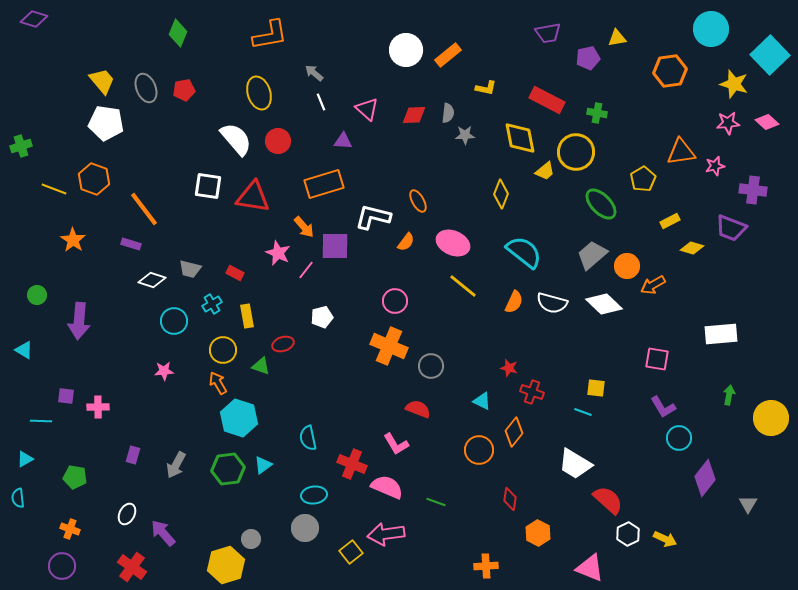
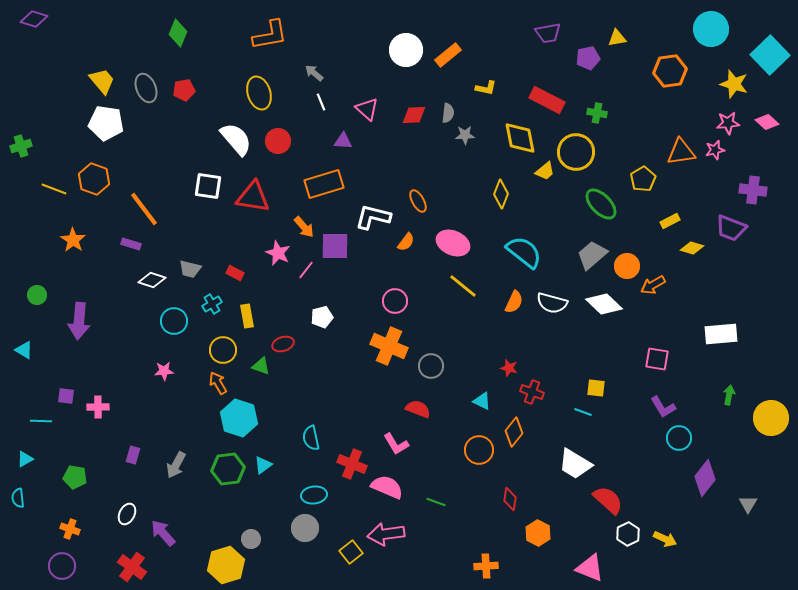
pink star at (715, 166): moved 16 px up
cyan semicircle at (308, 438): moved 3 px right
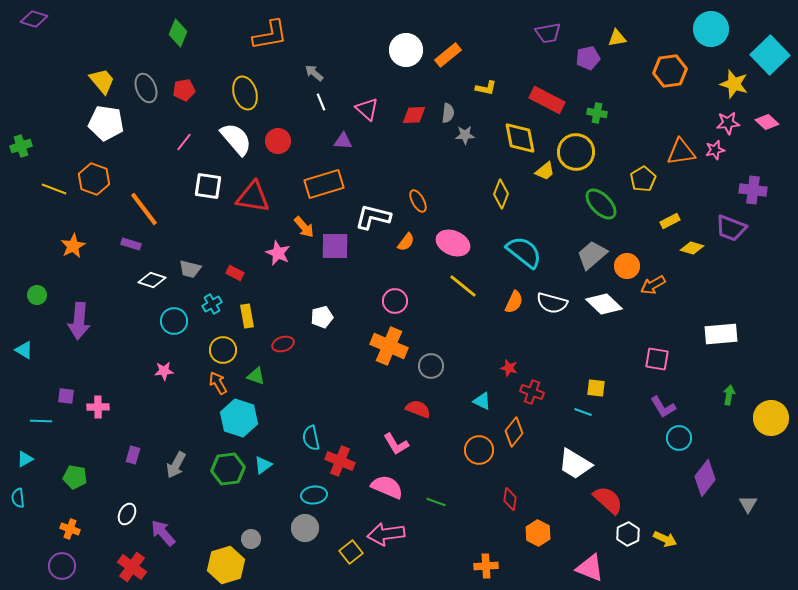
yellow ellipse at (259, 93): moved 14 px left
orange star at (73, 240): moved 6 px down; rotated 10 degrees clockwise
pink line at (306, 270): moved 122 px left, 128 px up
green triangle at (261, 366): moved 5 px left, 10 px down
red cross at (352, 464): moved 12 px left, 3 px up
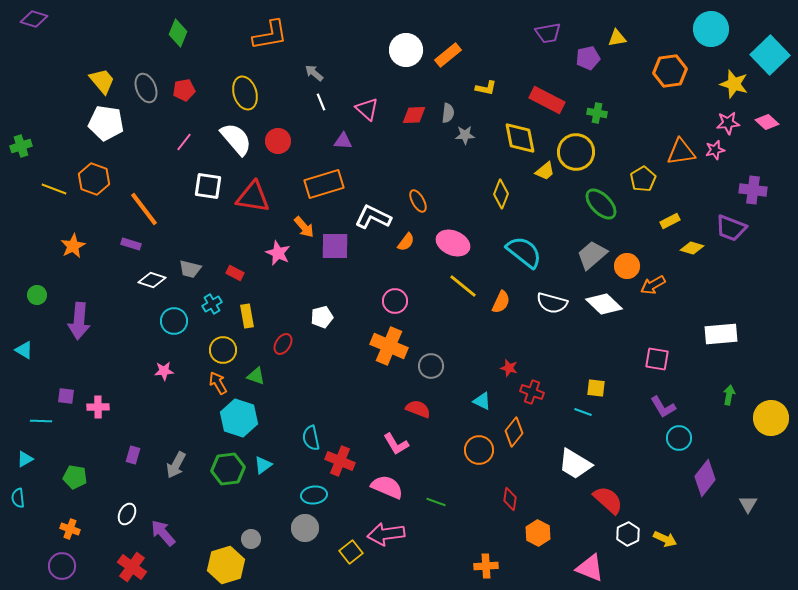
white L-shape at (373, 217): rotated 12 degrees clockwise
orange semicircle at (514, 302): moved 13 px left
red ellipse at (283, 344): rotated 40 degrees counterclockwise
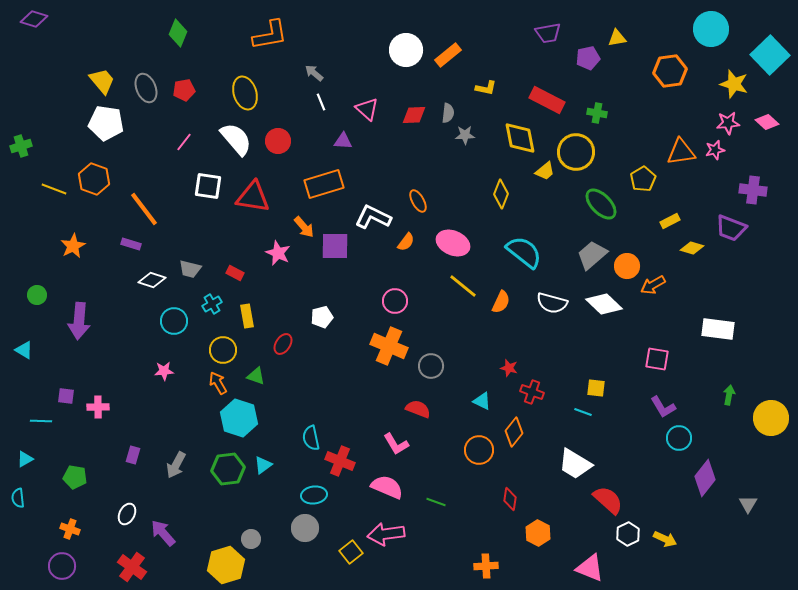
white rectangle at (721, 334): moved 3 px left, 5 px up; rotated 12 degrees clockwise
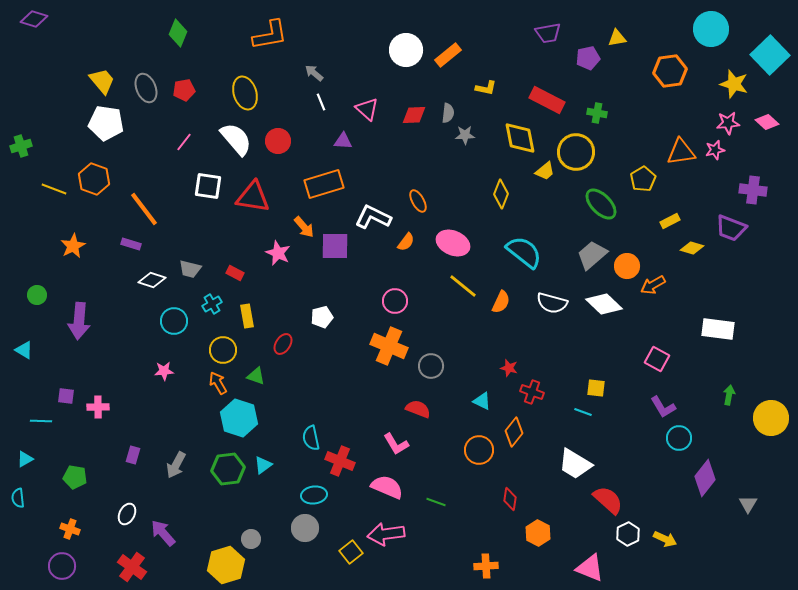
pink square at (657, 359): rotated 20 degrees clockwise
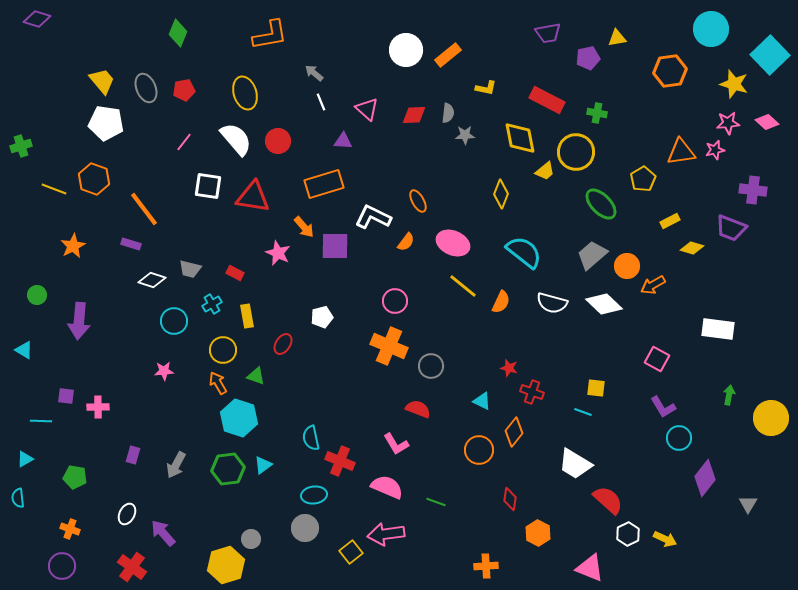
purple diamond at (34, 19): moved 3 px right
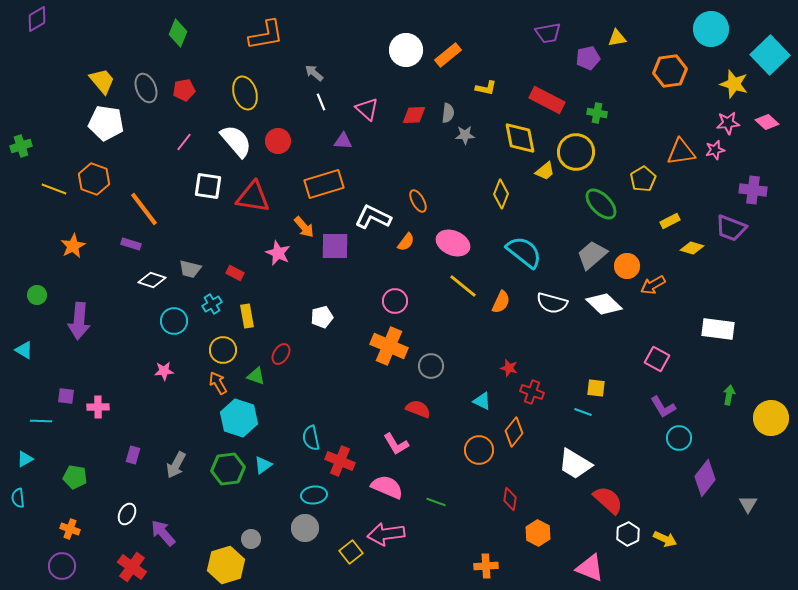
purple diamond at (37, 19): rotated 48 degrees counterclockwise
orange L-shape at (270, 35): moved 4 px left
white semicircle at (236, 139): moved 2 px down
red ellipse at (283, 344): moved 2 px left, 10 px down
